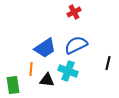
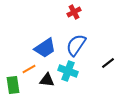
blue semicircle: rotated 30 degrees counterclockwise
black line: rotated 40 degrees clockwise
orange line: moved 2 px left; rotated 56 degrees clockwise
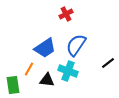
red cross: moved 8 px left, 2 px down
orange line: rotated 32 degrees counterclockwise
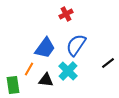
blue trapezoid: rotated 20 degrees counterclockwise
cyan cross: rotated 24 degrees clockwise
black triangle: moved 1 px left
